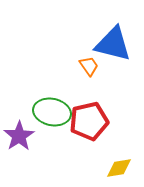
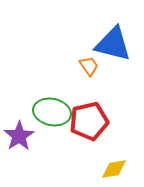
yellow diamond: moved 5 px left, 1 px down
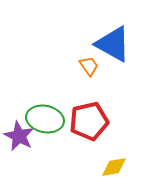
blue triangle: rotated 15 degrees clockwise
green ellipse: moved 7 px left, 7 px down
purple star: rotated 12 degrees counterclockwise
yellow diamond: moved 2 px up
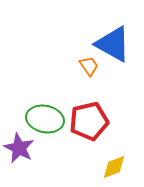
purple star: moved 12 px down
yellow diamond: rotated 12 degrees counterclockwise
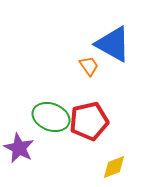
green ellipse: moved 6 px right, 2 px up; rotated 9 degrees clockwise
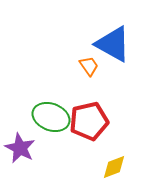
purple star: moved 1 px right
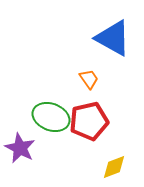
blue triangle: moved 6 px up
orange trapezoid: moved 13 px down
